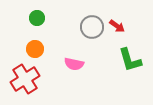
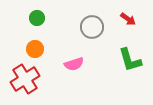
red arrow: moved 11 px right, 7 px up
pink semicircle: rotated 30 degrees counterclockwise
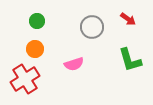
green circle: moved 3 px down
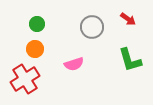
green circle: moved 3 px down
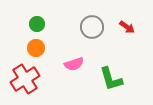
red arrow: moved 1 px left, 8 px down
orange circle: moved 1 px right, 1 px up
green L-shape: moved 19 px left, 19 px down
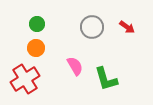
pink semicircle: moved 1 px right, 2 px down; rotated 102 degrees counterclockwise
green L-shape: moved 5 px left
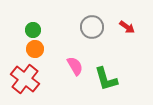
green circle: moved 4 px left, 6 px down
orange circle: moved 1 px left, 1 px down
red cross: rotated 20 degrees counterclockwise
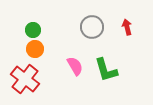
red arrow: rotated 140 degrees counterclockwise
green L-shape: moved 9 px up
